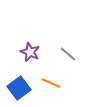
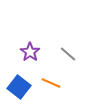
purple star: rotated 12 degrees clockwise
blue square: moved 1 px up; rotated 15 degrees counterclockwise
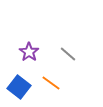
purple star: moved 1 px left
orange line: rotated 12 degrees clockwise
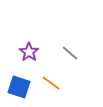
gray line: moved 2 px right, 1 px up
blue square: rotated 20 degrees counterclockwise
